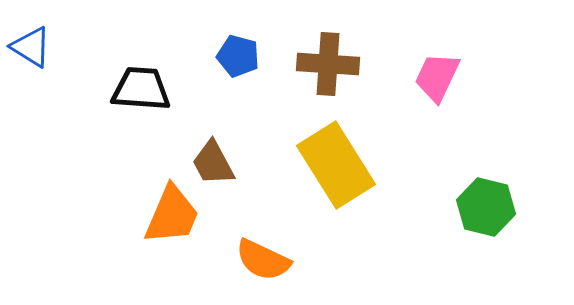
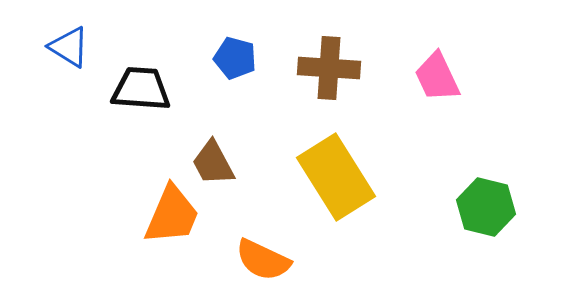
blue triangle: moved 38 px right
blue pentagon: moved 3 px left, 2 px down
brown cross: moved 1 px right, 4 px down
pink trapezoid: rotated 50 degrees counterclockwise
yellow rectangle: moved 12 px down
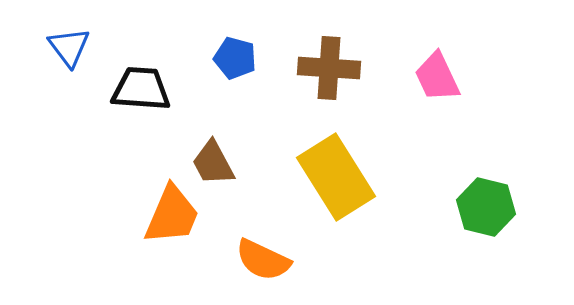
blue triangle: rotated 21 degrees clockwise
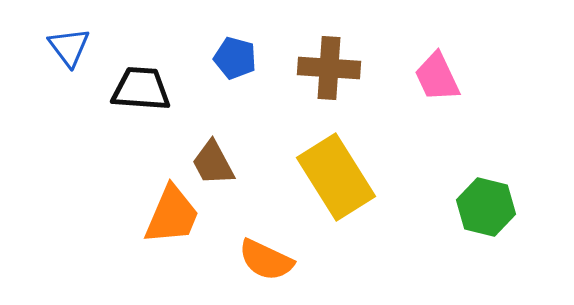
orange semicircle: moved 3 px right
